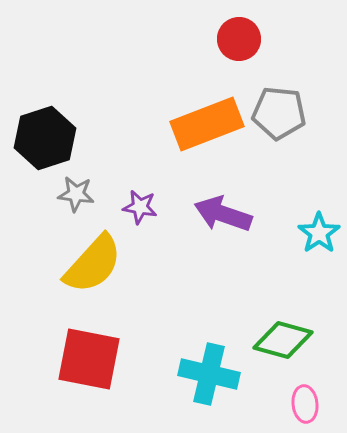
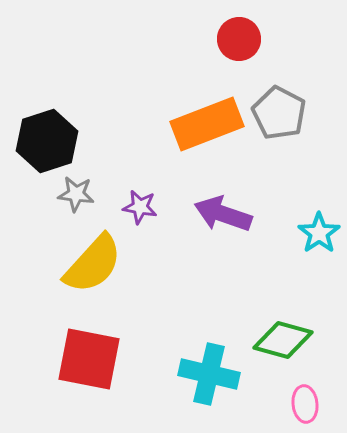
gray pentagon: rotated 22 degrees clockwise
black hexagon: moved 2 px right, 3 px down
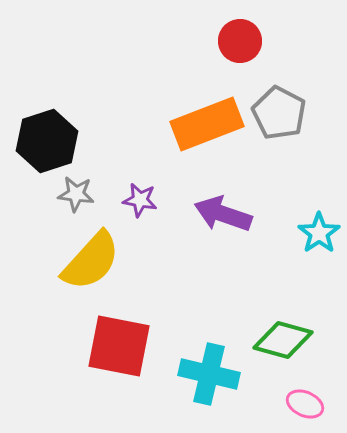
red circle: moved 1 px right, 2 px down
purple star: moved 7 px up
yellow semicircle: moved 2 px left, 3 px up
red square: moved 30 px right, 13 px up
pink ellipse: rotated 60 degrees counterclockwise
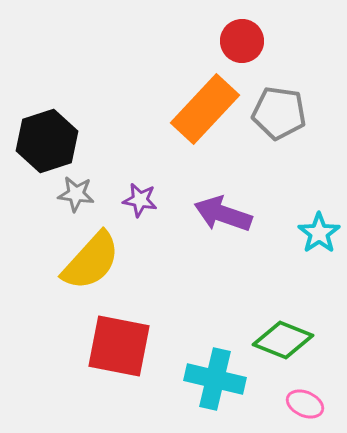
red circle: moved 2 px right
gray pentagon: rotated 20 degrees counterclockwise
orange rectangle: moved 2 px left, 15 px up; rotated 26 degrees counterclockwise
green diamond: rotated 6 degrees clockwise
cyan cross: moved 6 px right, 5 px down
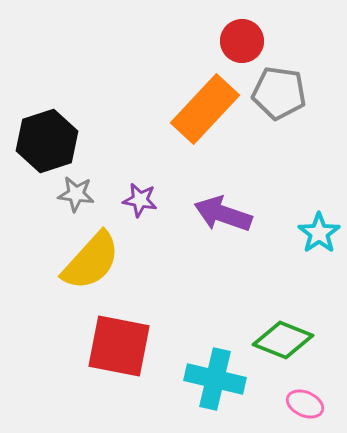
gray pentagon: moved 20 px up
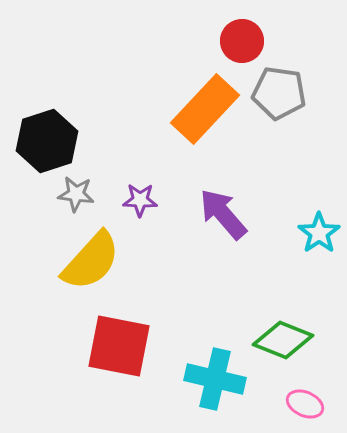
purple star: rotated 8 degrees counterclockwise
purple arrow: rotated 30 degrees clockwise
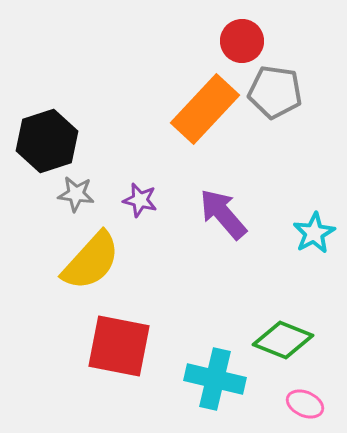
gray pentagon: moved 4 px left, 1 px up
purple star: rotated 12 degrees clockwise
cyan star: moved 5 px left; rotated 6 degrees clockwise
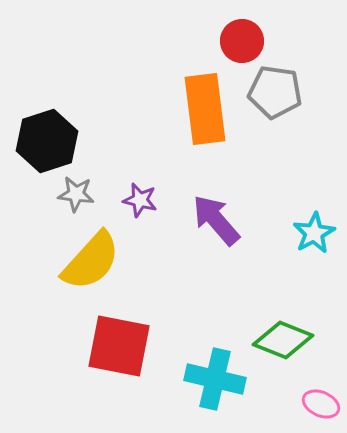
orange rectangle: rotated 50 degrees counterclockwise
purple arrow: moved 7 px left, 6 px down
pink ellipse: moved 16 px right
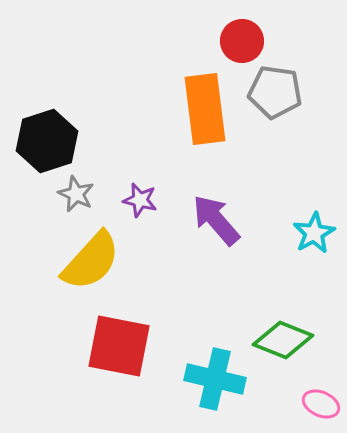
gray star: rotated 18 degrees clockwise
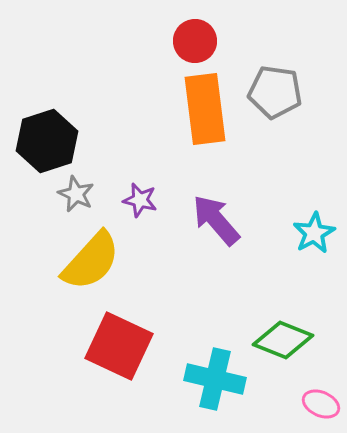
red circle: moved 47 px left
red square: rotated 14 degrees clockwise
